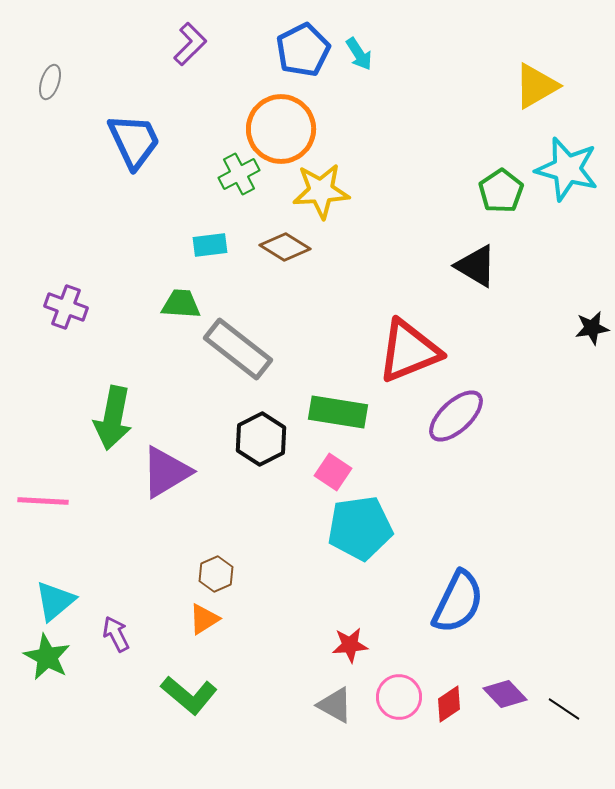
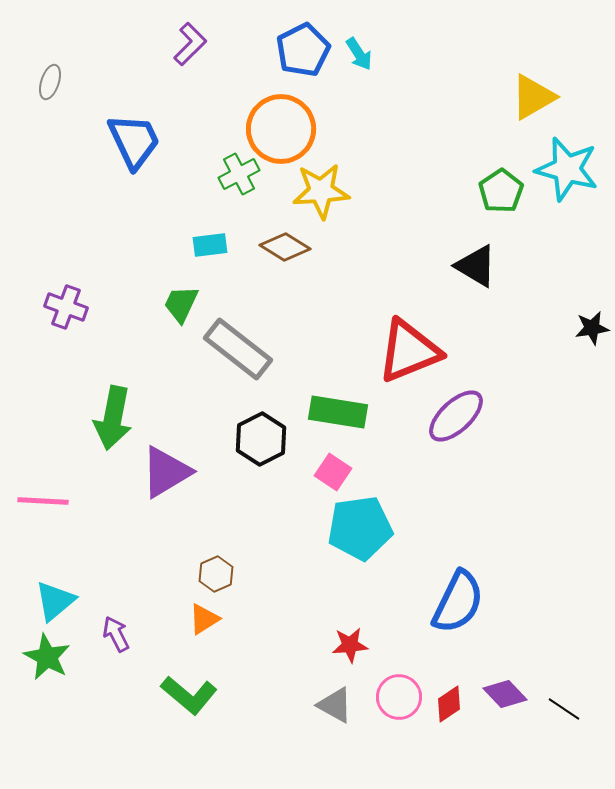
yellow triangle: moved 3 px left, 11 px down
green trapezoid: rotated 69 degrees counterclockwise
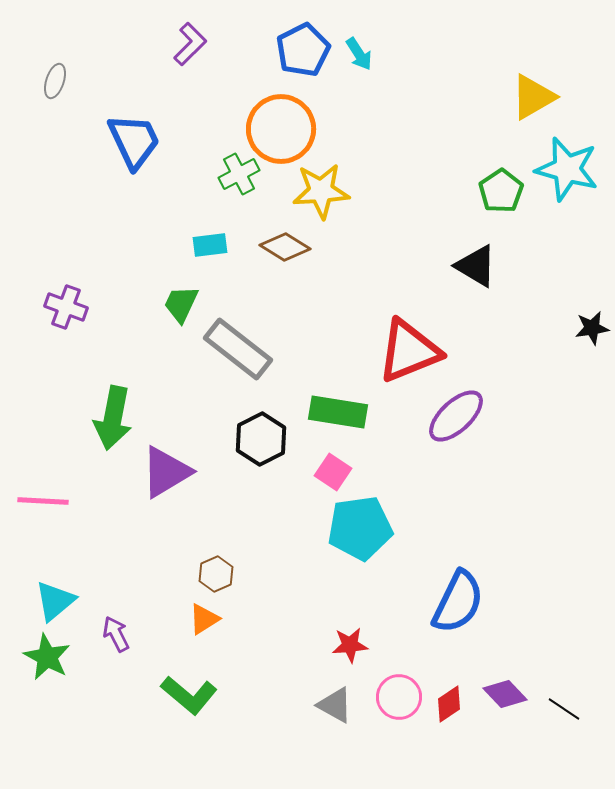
gray ellipse: moved 5 px right, 1 px up
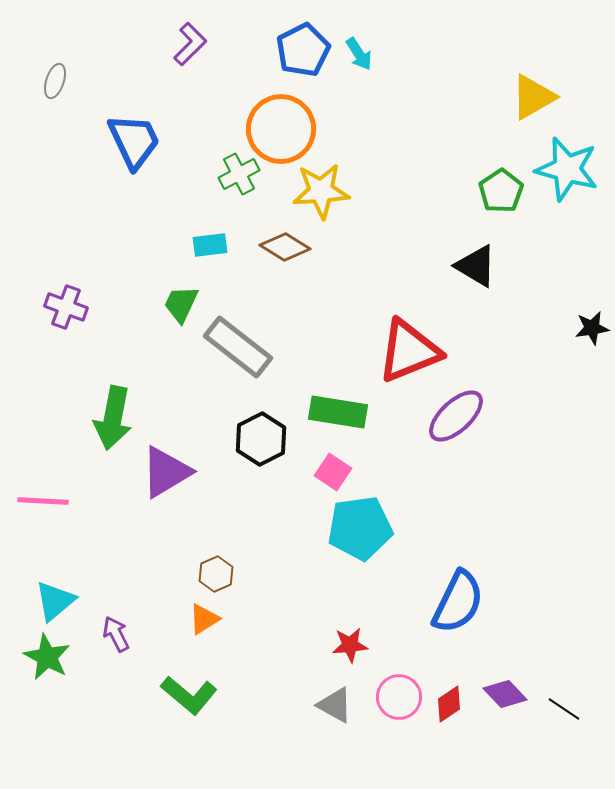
gray rectangle: moved 2 px up
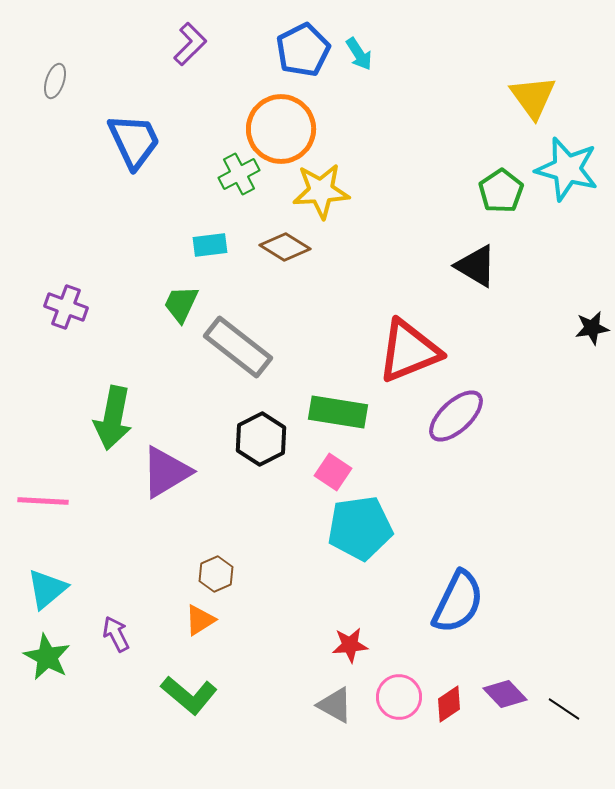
yellow triangle: rotated 36 degrees counterclockwise
cyan triangle: moved 8 px left, 12 px up
orange triangle: moved 4 px left, 1 px down
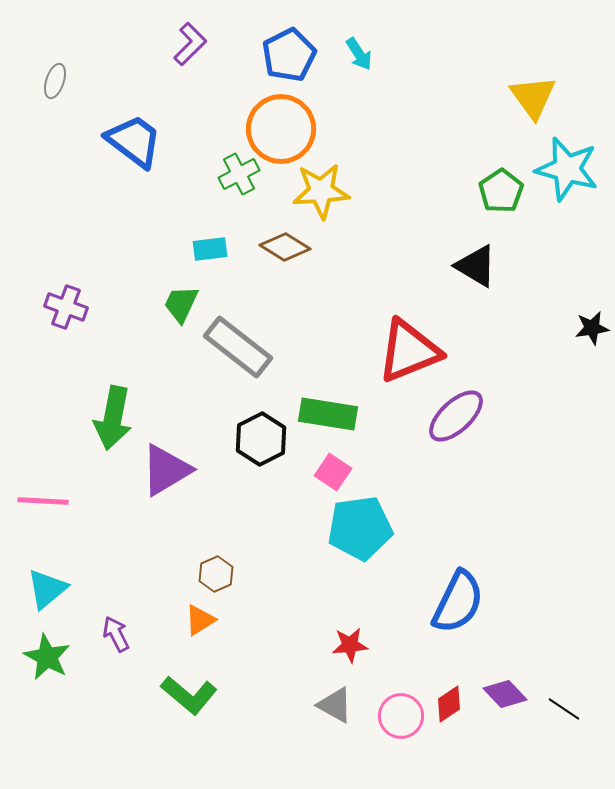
blue pentagon: moved 14 px left, 5 px down
blue trapezoid: rotated 28 degrees counterclockwise
cyan rectangle: moved 4 px down
green rectangle: moved 10 px left, 2 px down
purple triangle: moved 2 px up
pink circle: moved 2 px right, 19 px down
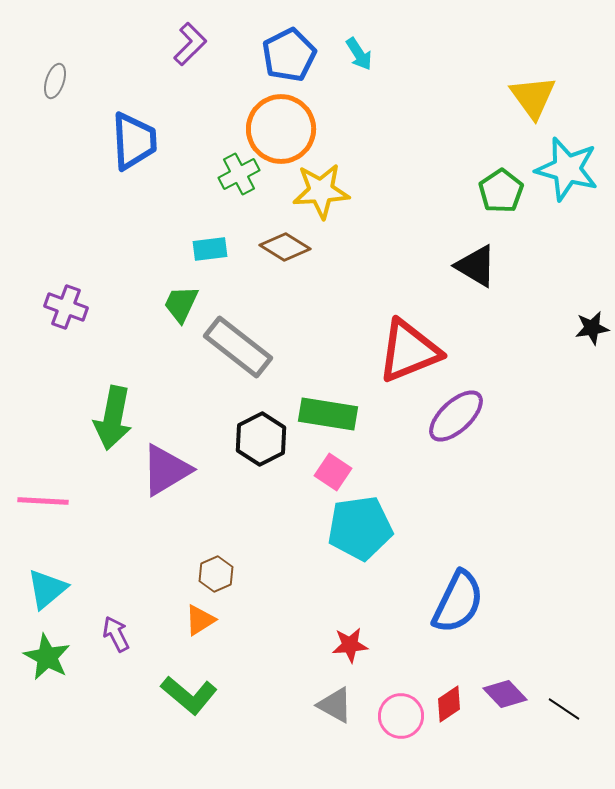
blue trapezoid: rotated 50 degrees clockwise
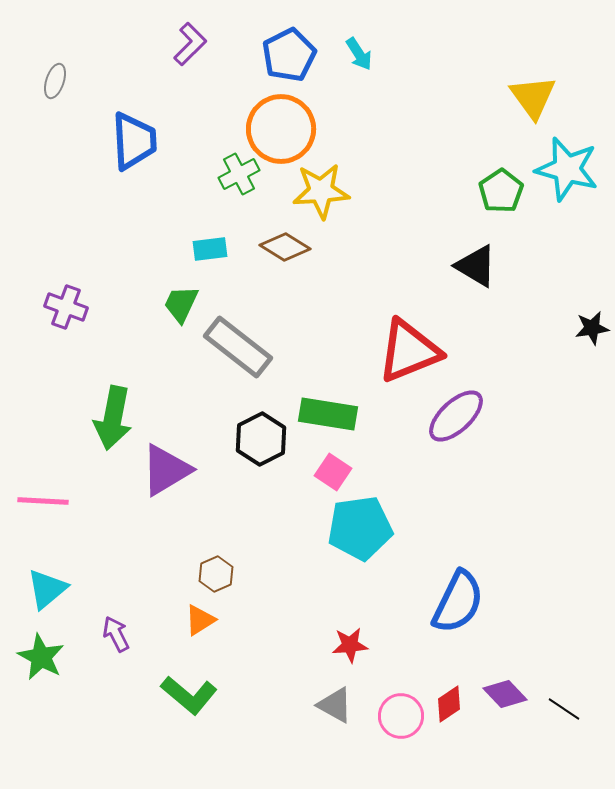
green star: moved 6 px left
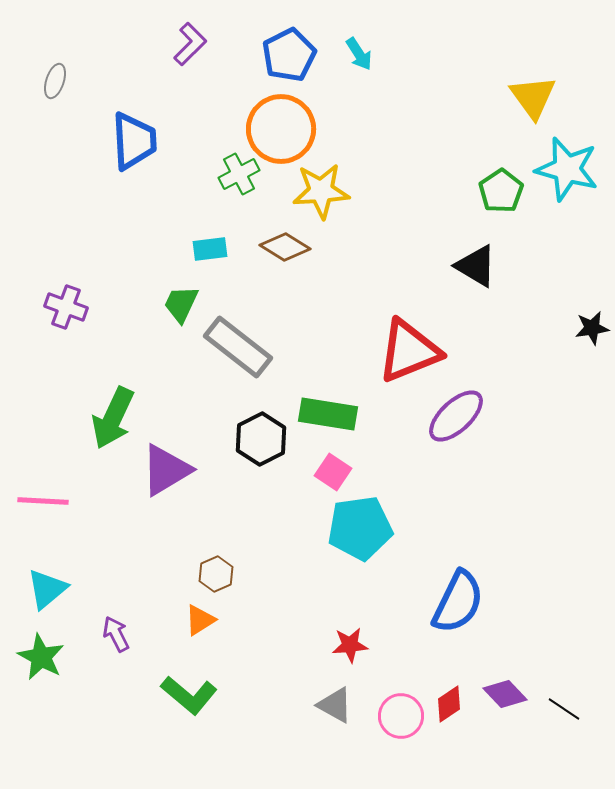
green arrow: rotated 14 degrees clockwise
